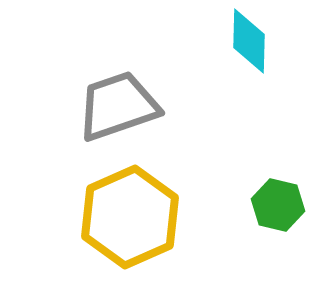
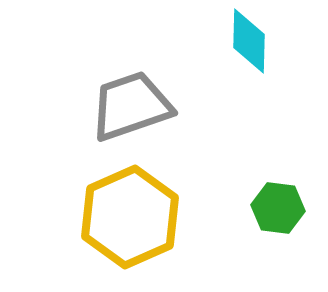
gray trapezoid: moved 13 px right
green hexagon: moved 3 px down; rotated 6 degrees counterclockwise
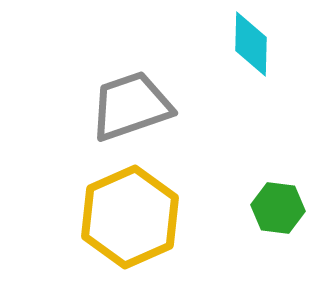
cyan diamond: moved 2 px right, 3 px down
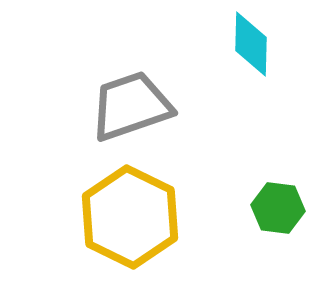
yellow hexagon: rotated 10 degrees counterclockwise
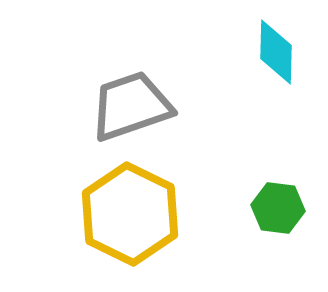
cyan diamond: moved 25 px right, 8 px down
yellow hexagon: moved 3 px up
